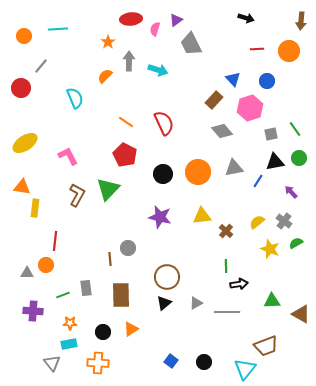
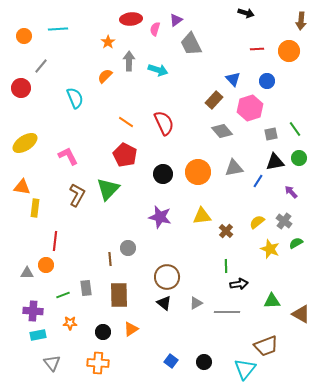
black arrow at (246, 18): moved 5 px up
brown rectangle at (121, 295): moved 2 px left
black triangle at (164, 303): rotated 42 degrees counterclockwise
cyan rectangle at (69, 344): moved 31 px left, 9 px up
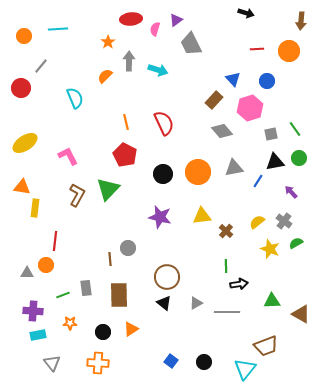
orange line at (126, 122): rotated 42 degrees clockwise
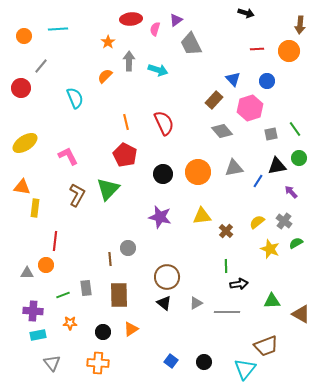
brown arrow at (301, 21): moved 1 px left, 4 px down
black triangle at (275, 162): moved 2 px right, 4 px down
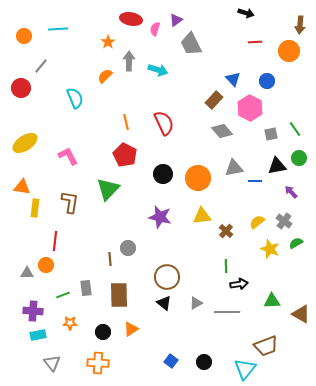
red ellipse at (131, 19): rotated 15 degrees clockwise
red line at (257, 49): moved 2 px left, 7 px up
pink hexagon at (250, 108): rotated 15 degrees counterclockwise
orange circle at (198, 172): moved 6 px down
blue line at (258, 181): moved 3 px left; rotated 56 degrees clockwise
brown L-shape at (77, 195): moved 7 px left, 7 px down; rotated 20 degrees counterclockwise
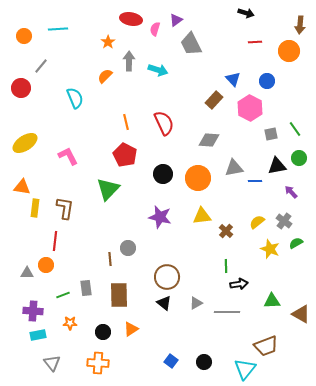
gray diamond at (222, 131): moved 13 px left, 9 px down; rotated 45 degrees counterclockwise
brown L-shape at (70, 202): moved 5 px left, 6 px down
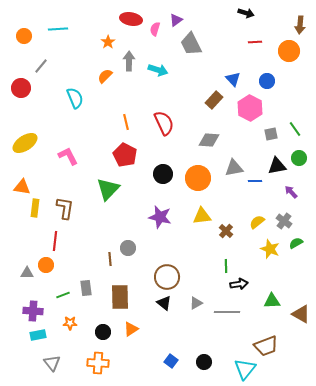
brown rectangle at (119, 295): moved 1 px right, 2 px down
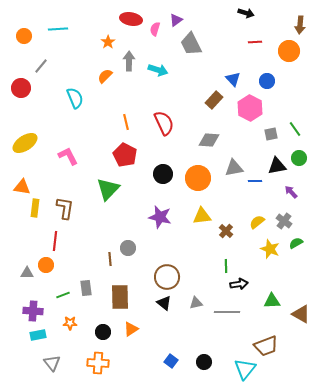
gray triangle at (196, 303): rotated 16 degrees clockwise
